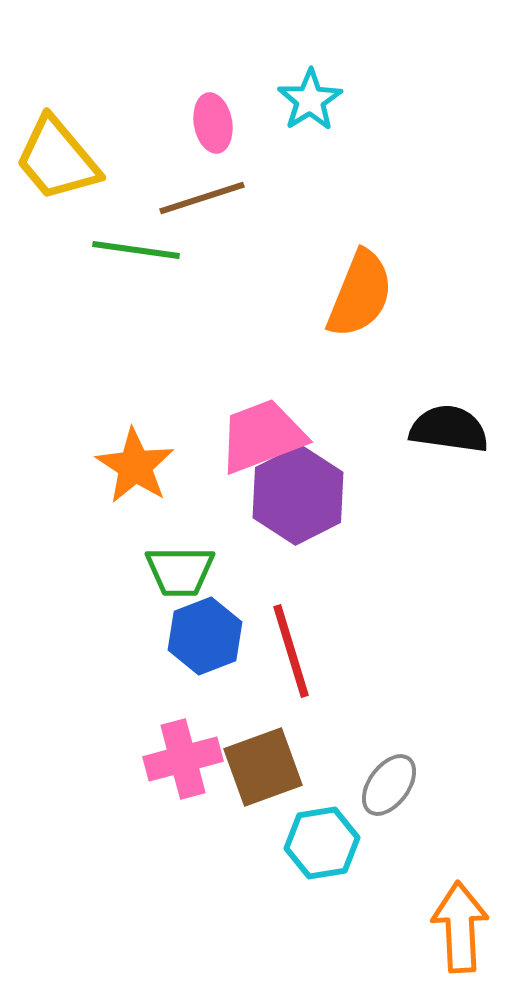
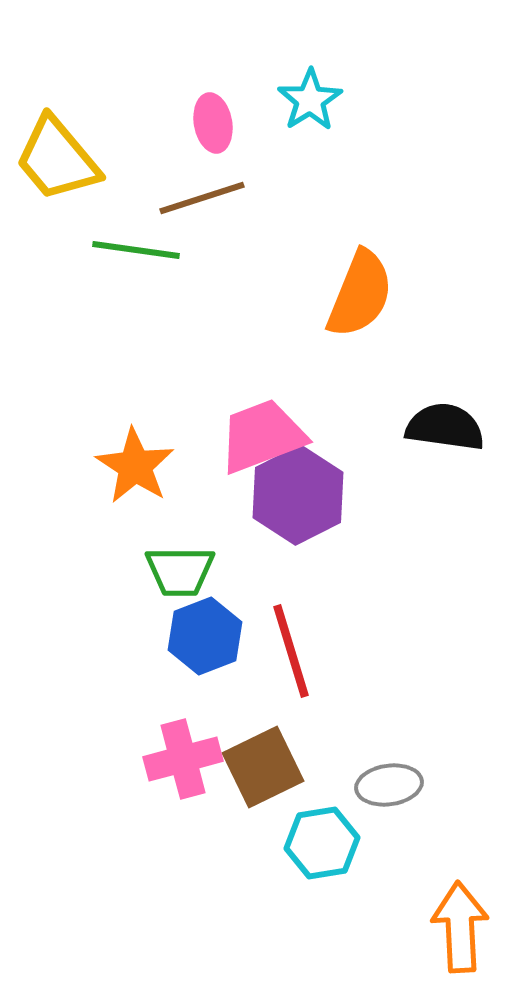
black semicircle: moved 4 px left, 2 px up
brown square: rotated 6 degrees counterclockwise
gray ellipse: rotated 46 degrees clockwise
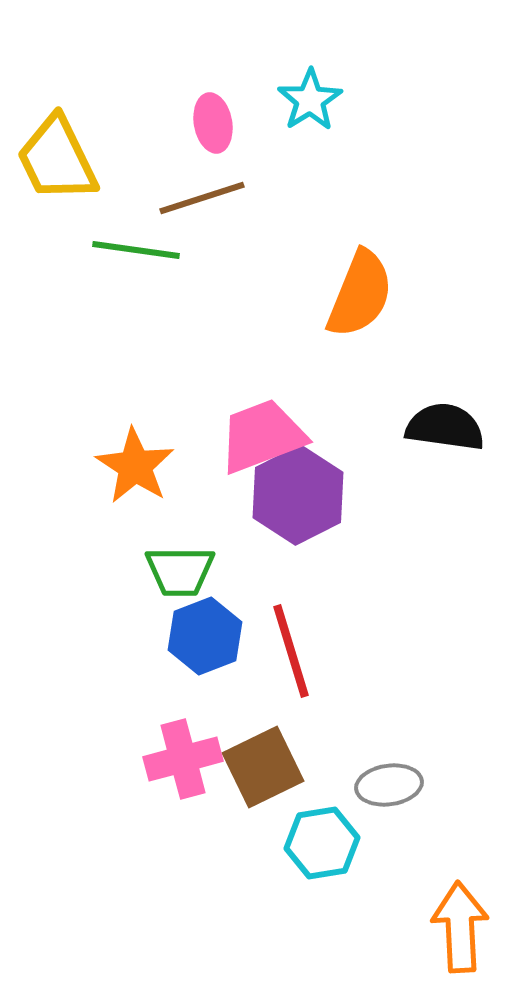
yellow trapezoid: rotated 14 degrees clockwise
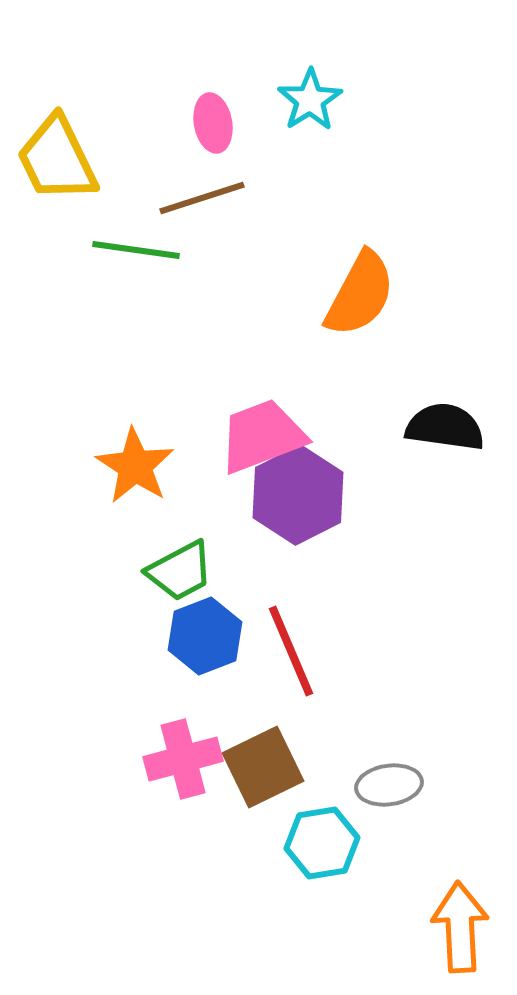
orange semicircle: rotated 6 degrees clockwise
green trapezoid: rotated 28 degrees counterclockwise
red line: rotated 6 degrees counterclockwise
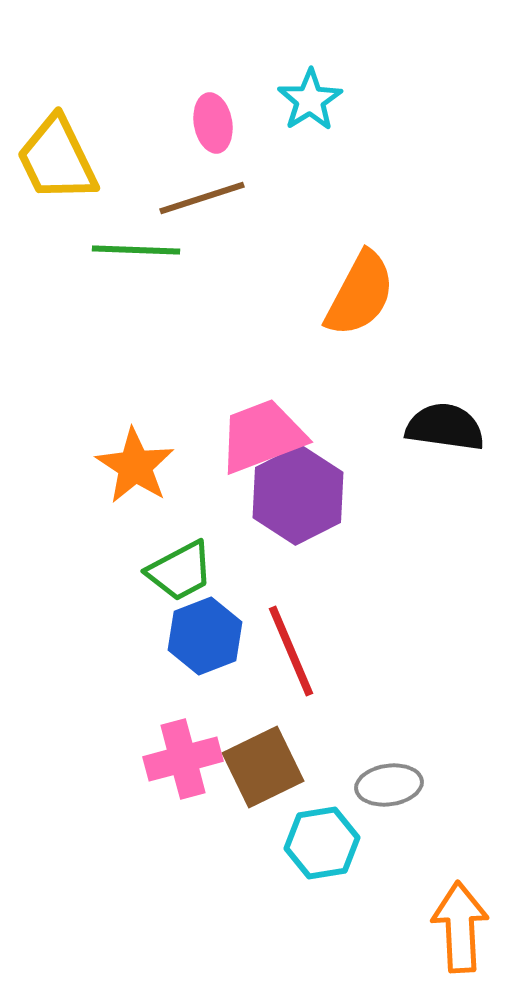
green line: rotated 6 degrees counterclockwise
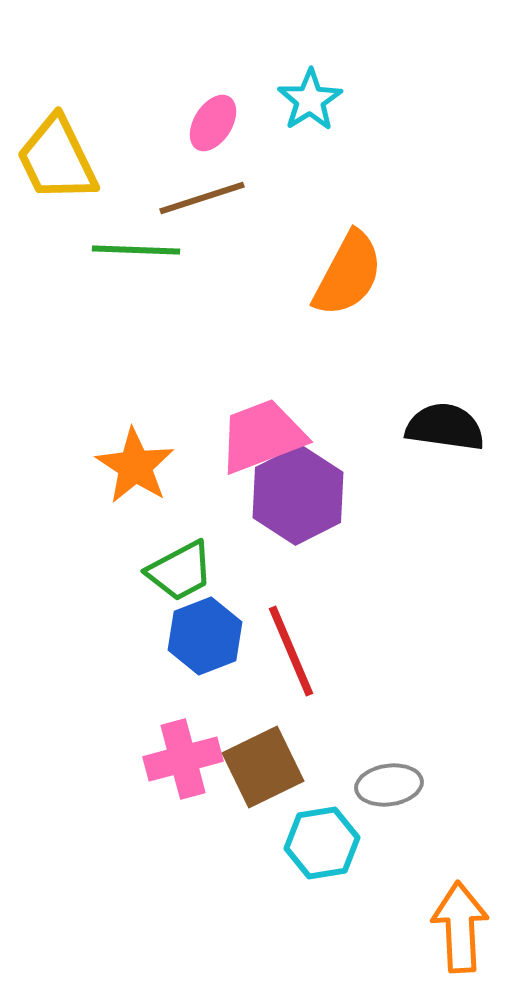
pink ellipse: rotated 42 degrees clockwise
orange semicircle: moved 12 px left, 20 px up
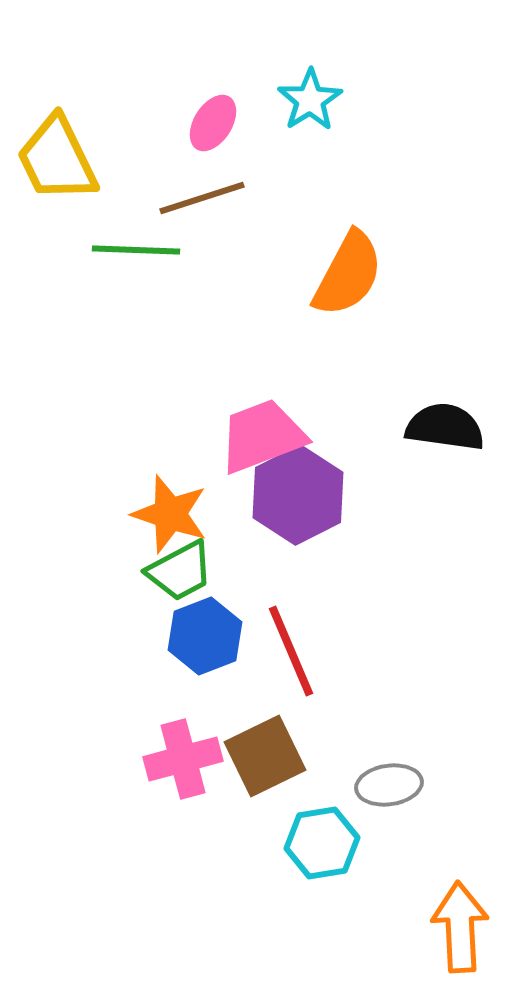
orange star: moved 35 px right, 48 px down; rotated 14 degrees counterclockwise
brown square: moved 2 px right, 11 px up
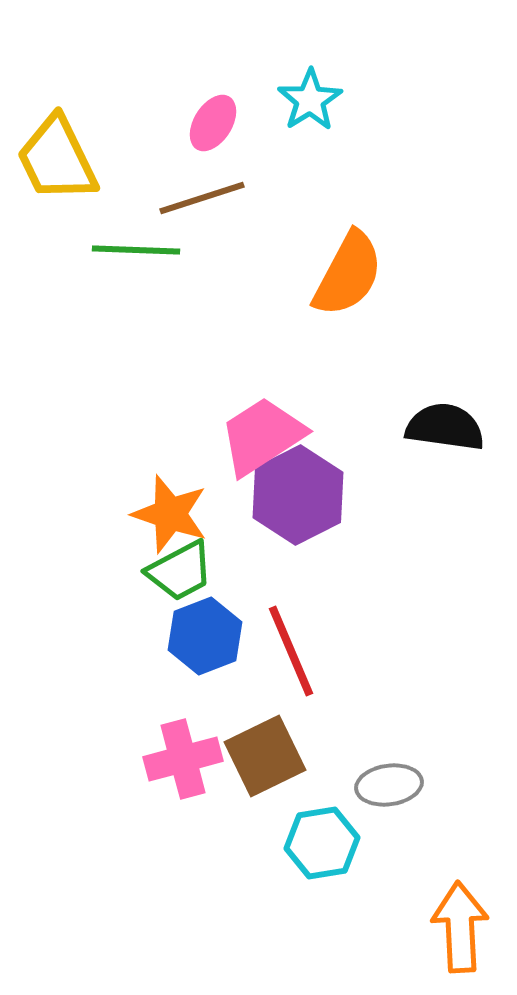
pink trapezoid: rotated 12 degrees counterclockwise
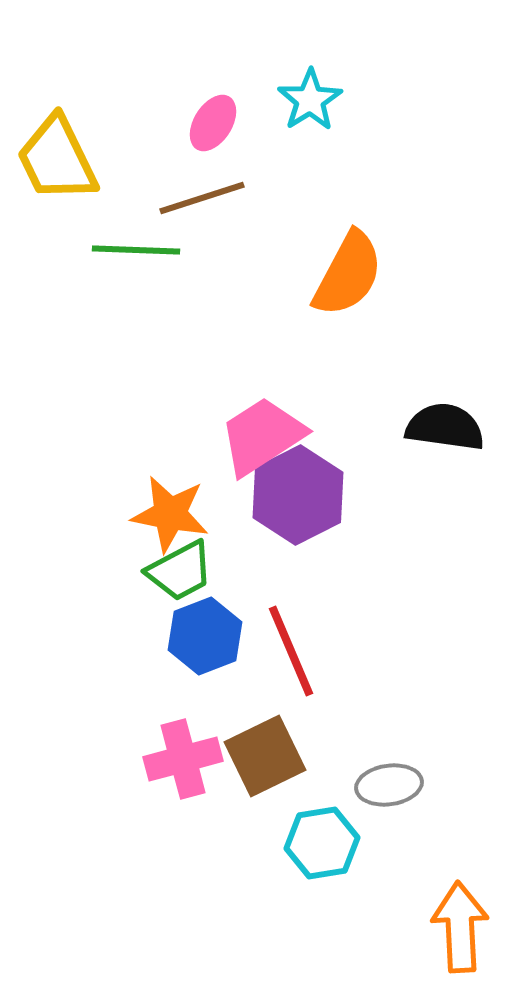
orange star: rotated 8 degrees counterclockwise
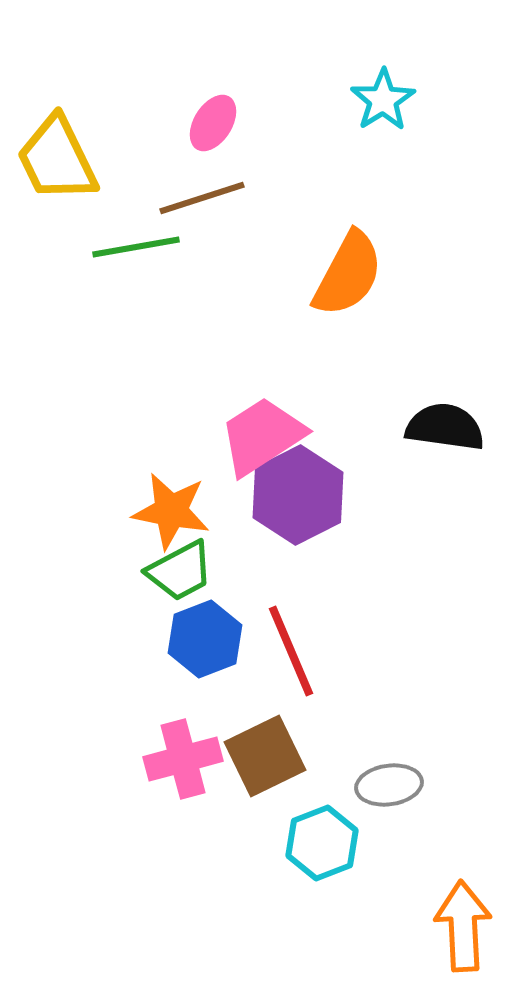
cyan star: moved 73 px right
green line: moved 3 px up; rotated 12 degrees counterclockwise
orange star: moved 1 px right, 3 px up
blue hexagon: moved 3 px down
cyan hexagon: rotated 12 degrees counterclockwise
orange arrow: moved 3 px right, 1 px up
